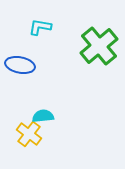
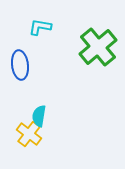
green cross: moved 1 px left, 1 px down
blue ellipse: rotated 72 degrees clockwise
cyan semicircle: moved 4 px left; rotated 75 degrees counterclockwise
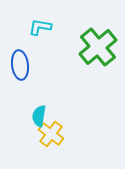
yellow cross: moved 22 px right
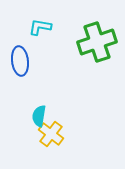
green cross: moved 1 px left, 5 px up; rotated 21 degrees clockwise
blue ellipse: moved 4 px up
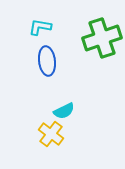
green cross: moved 5 px right, 4 px up
blue ellipse: moved 27 px right
cyan semicircle: moved 25 px right, 5 px up; rotated 125 degrees counterclockwise
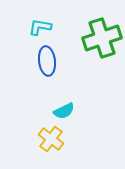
yellow cross: moved 5 px down
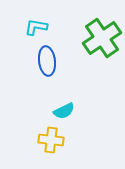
cyan L-shape: moved 4 px left
green cross: rotated 15 degrees counterclockwise
yellow cross: moved 1 px down; rotated 30 degrees counterclockwise
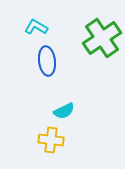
cyan L-shape: rotated 20 degrees clockwise
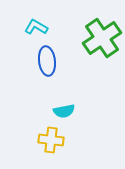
cyan semicircle: rotated 15 degrees clockwise
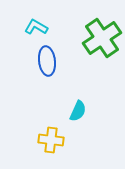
cyan semicircle: moved 14 px right; rotated 55 degrees counterclockwise
